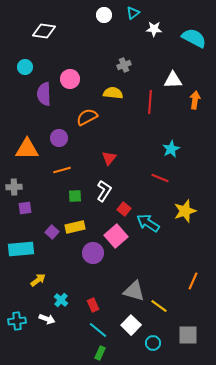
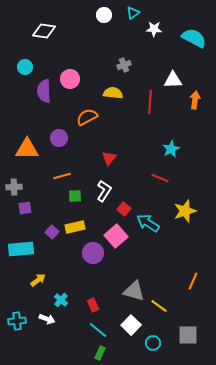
purple semicircle at (44, 94): moved 3 px up
orange line at (62, 170): moved 6 px down
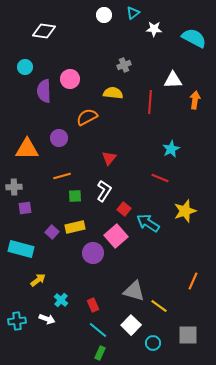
cyan rectangle at (21, 249): rotated 20 degrees clockwise
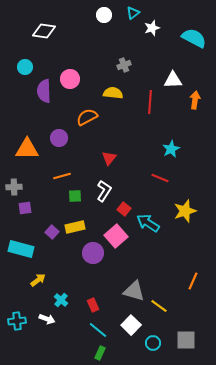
white star at (154, 29): moved 2 px left, 1 px up; rotated 21 degrees counterclockwise
gray square at (188, 335): moved 2 px left, 5 px down
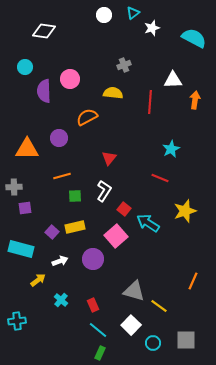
purple circle at (93, 253): moved 6 px down
white arrow at (47, 319): moved 13 px right, 58 px up; rotated 42 degrees counterclockwise
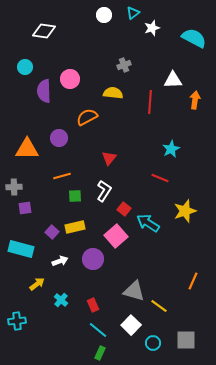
yellow arrow at (38, 280): moved 1 px left, 4 px down
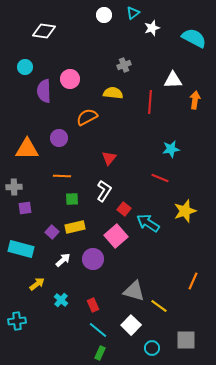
cyan star at (171, 149): rotated 18 degrees clockwise
orange line at (62, 176): rotated 18 degrees clockwise
green square at (75, 196): moved 3 px left, 3 px down
white arrow at (60, 261): moved 3 px right, 1 px up; rotated 21 degrees counterclockwise
cyan circle at (153, 343): moved 1 px left, 5 px down
